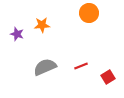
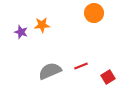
orange circle: moved 5 px right
purple star: moved 4 px right, 2 px up
gray semicircle: moved 5 px right, 4 px down
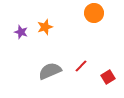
orange star: moved 3 px right, 2 px down; rotated 14 degrees counterclockwise
red line: rotated 24 degrees counterclockwise
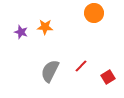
orange star: rotated 21 degrees clockwise
gray semicircle: rotated 40 degrees counterclockwise
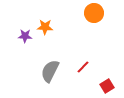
purple star: moved 4 px right, 4 px down; rotated 16 degrees counterclockwise
red line: moved 2 px right, 1 px down
red square: moved 1 px left, 9 px down
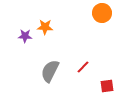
orange circle: moved 8 px right
red square: rotated 24 degrees clockwise
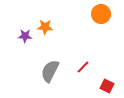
orange circle: moved 1 px left, 1 px down
red square: rotated 32 degrees clockwise
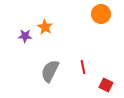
orange star: rotated 28 degrees clockwise
red line: rotated 56 degrees counterclockwise
red square: moved 1 px left, 1 px up
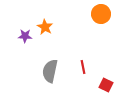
gray semicircle: rotated 15 degrees counterclockwise
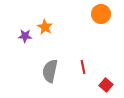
red square: rotated 16 degrees clockwise
